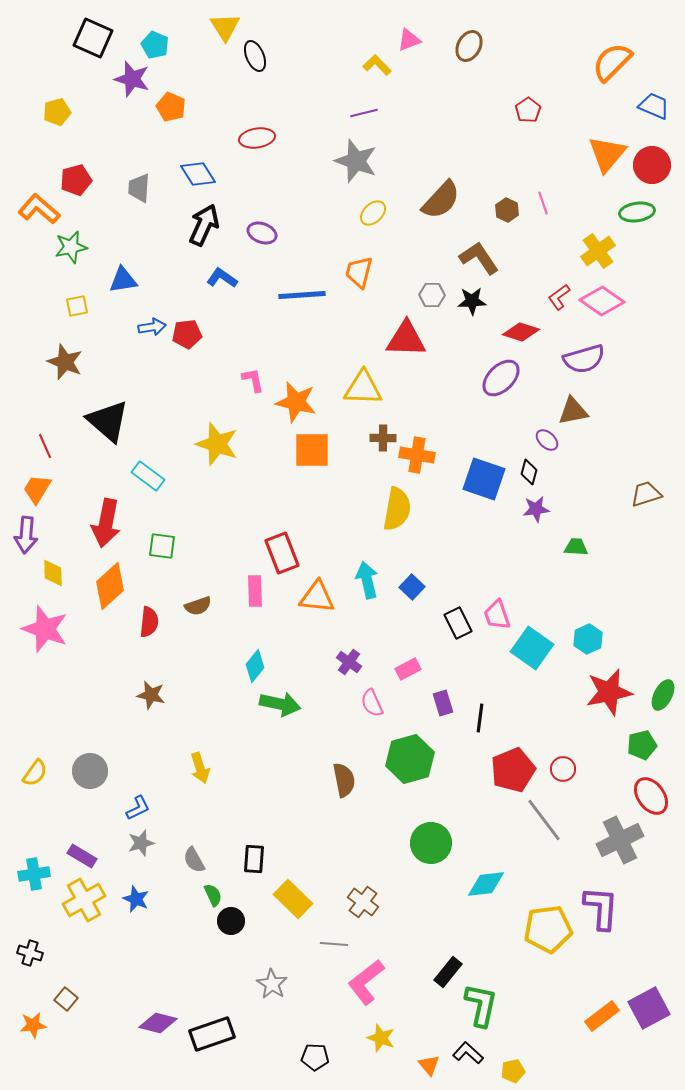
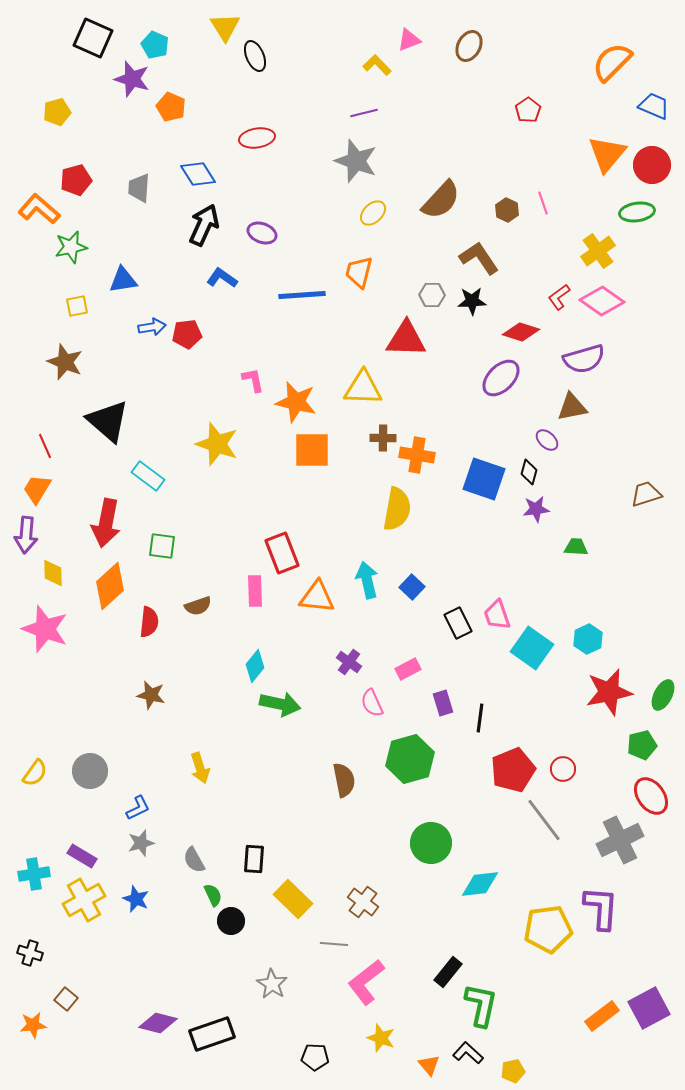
brown triangle at (573, 411): moved 1 px left, 4 px up
cyan diamond at (486, 884): moved 6 px left
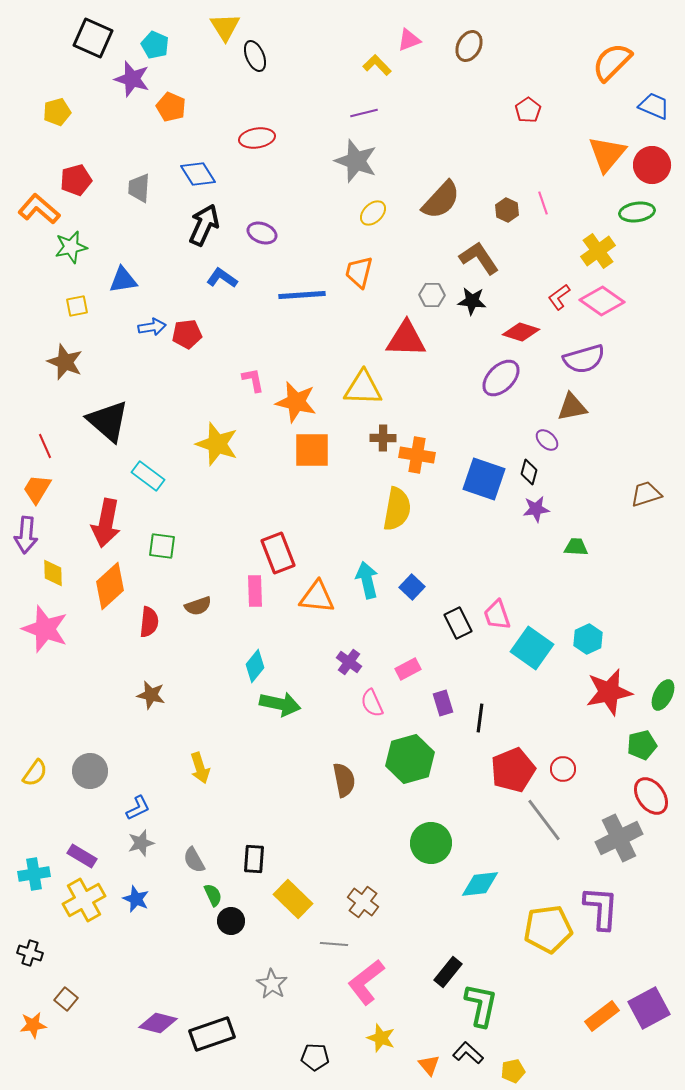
black star at (472, 301): rotated 8 degrees clockwise
red rectangle at (282, 553): moved 4 px left
gray cross at (620, 840): moved 1 px left, 2 px up
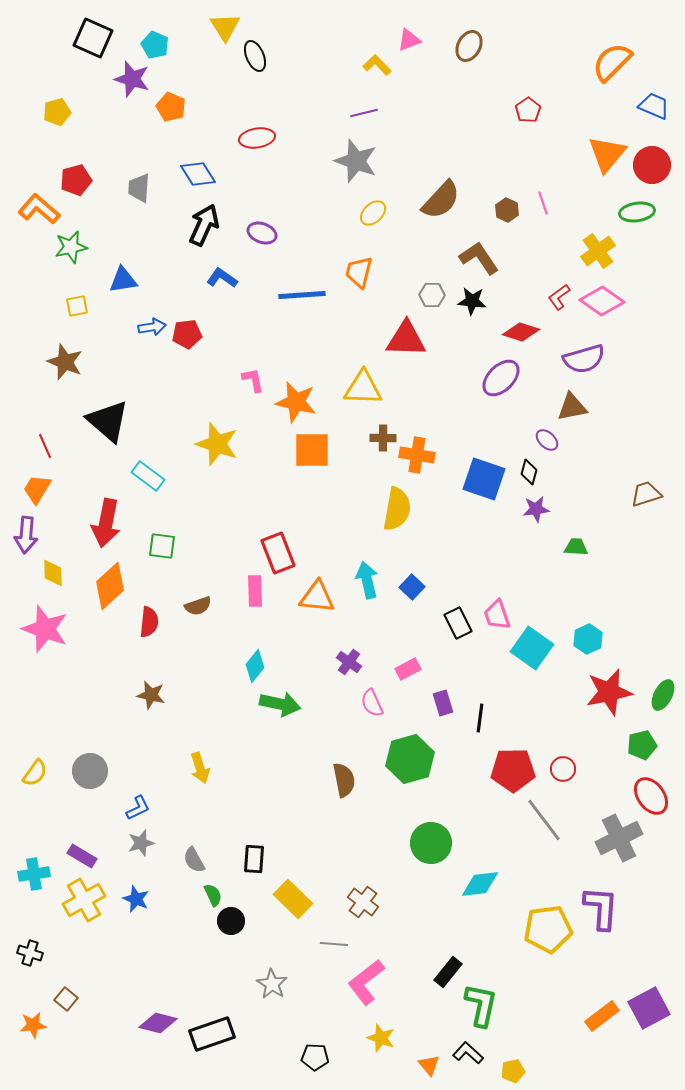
red pentagon at (513, 770): rotated 21 degrees clockwise
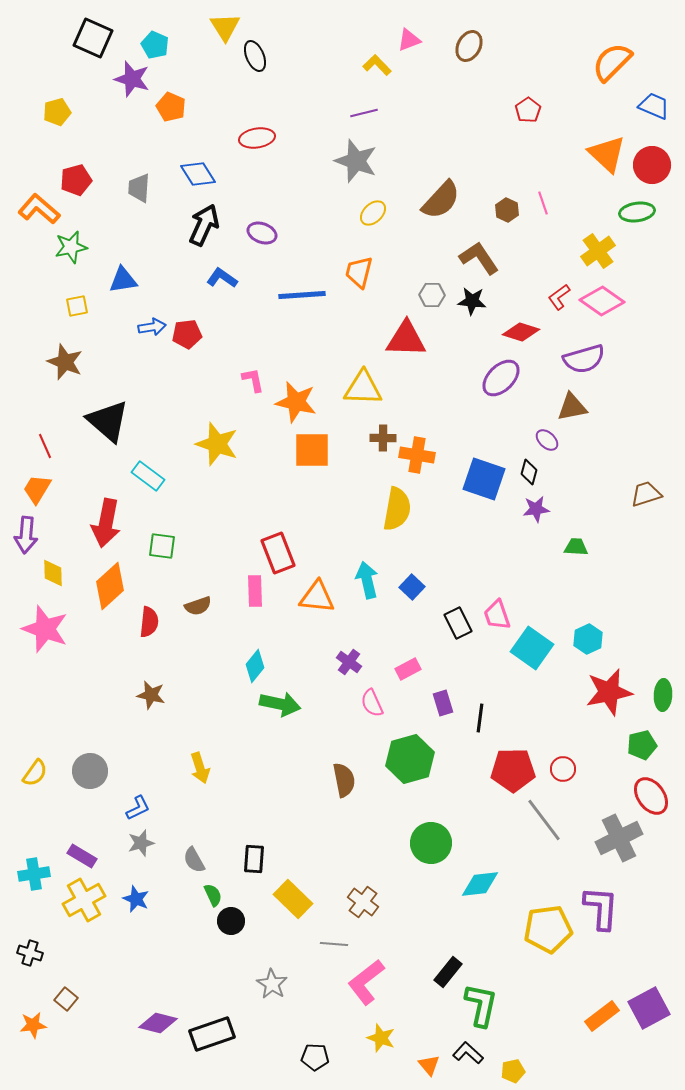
orange triangle at (607, 154): rotated 27 degrees counterclockwise
green ellipse at (663, 695): rotated 24 degrees counterclockwise
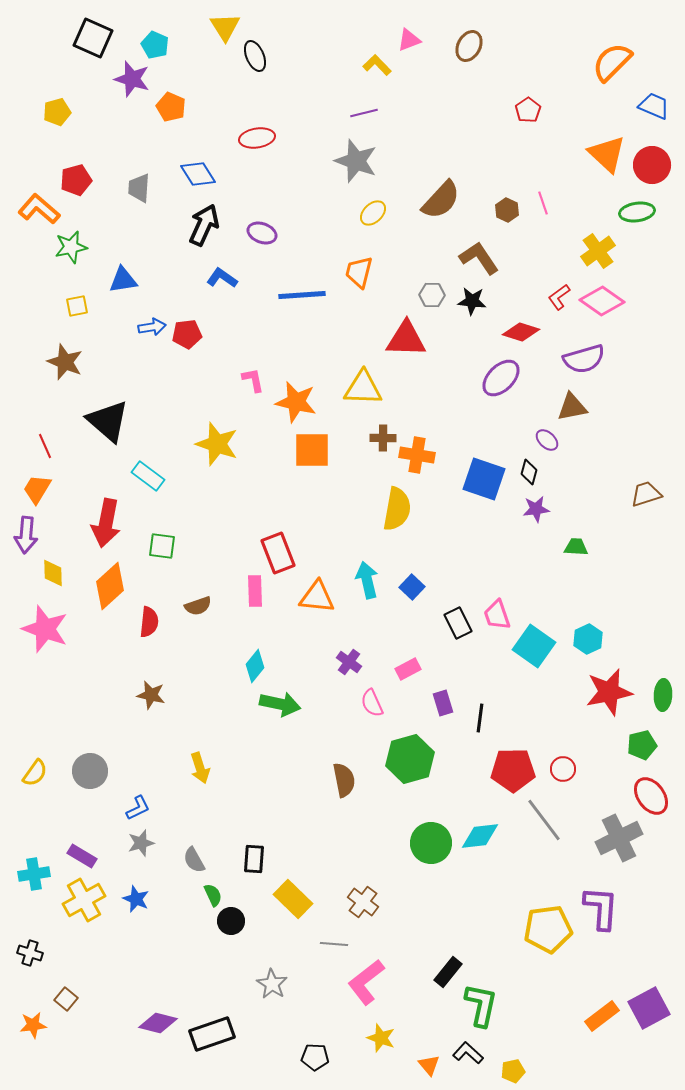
cyan square at (532, 648): moved 2 px right, 2 px up
cyan diamond at (480, 884): moved 48 px up
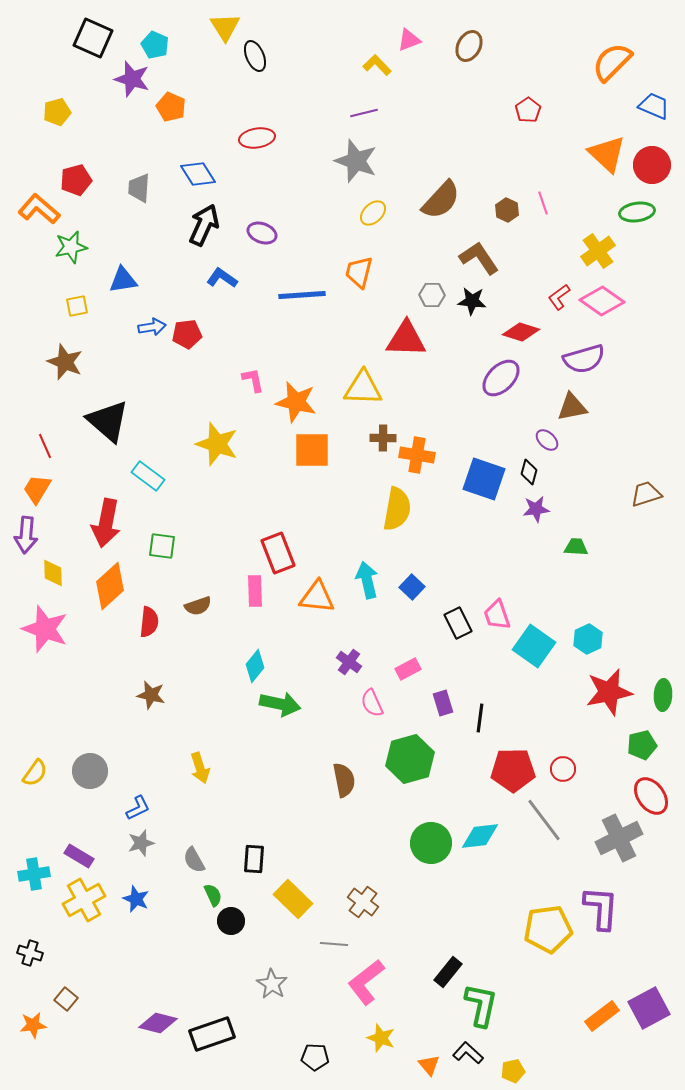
purple rectangle at (82, 856): moved 3 px left
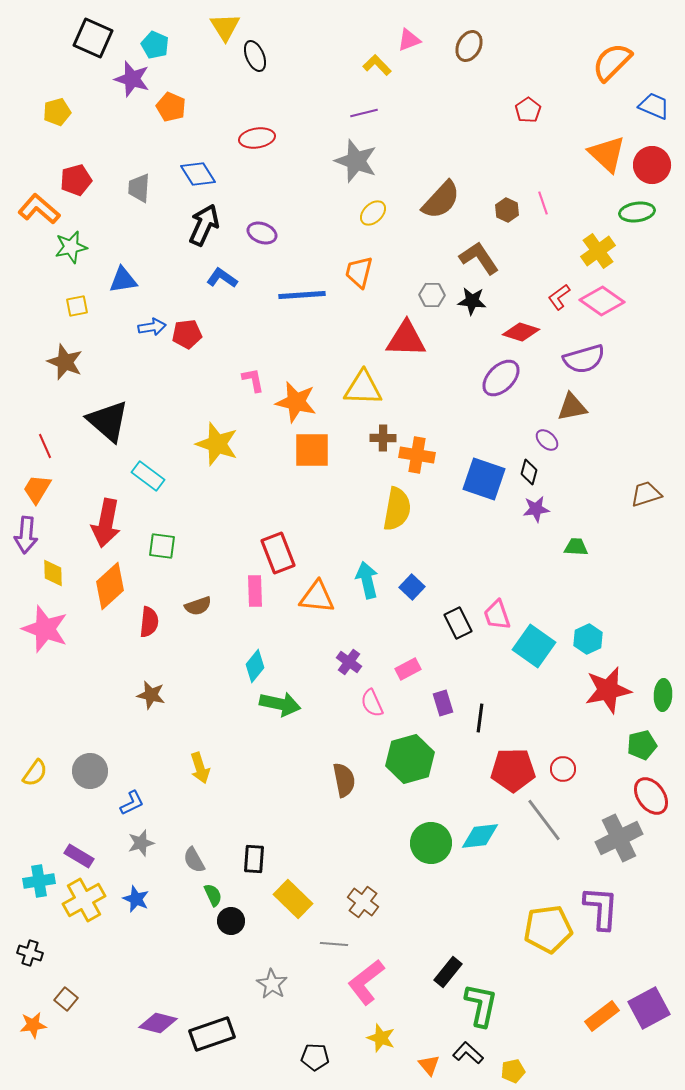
red star at (609, 692): moved 1 px left, 2 px up
blue L-shape at (138, 808): moved 6 px left, 5 px up
cyan cross at (34, 874): moved 5 px right, 7 px down
